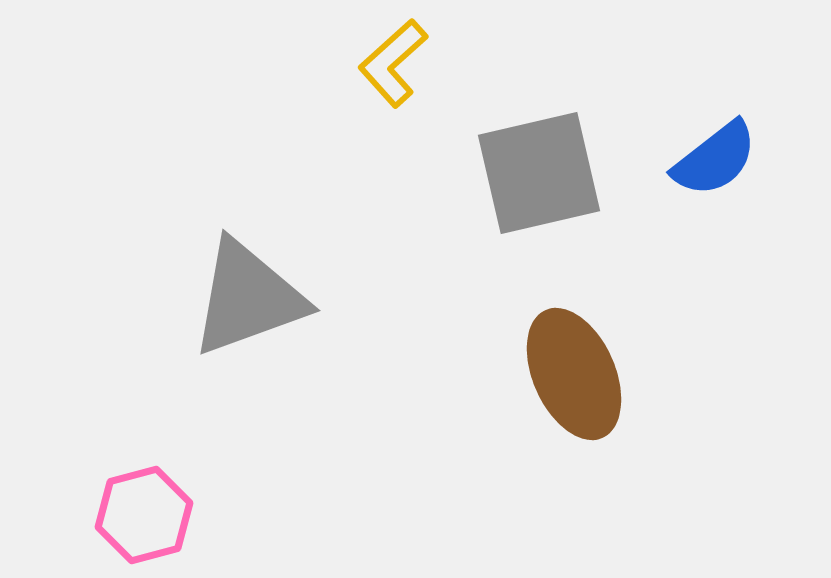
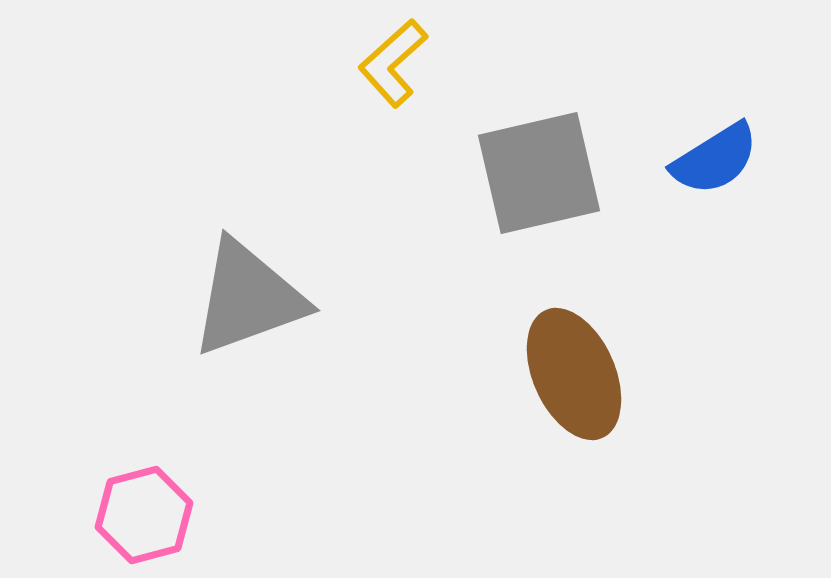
blue semicircle: rotated 6 degrees clockwise
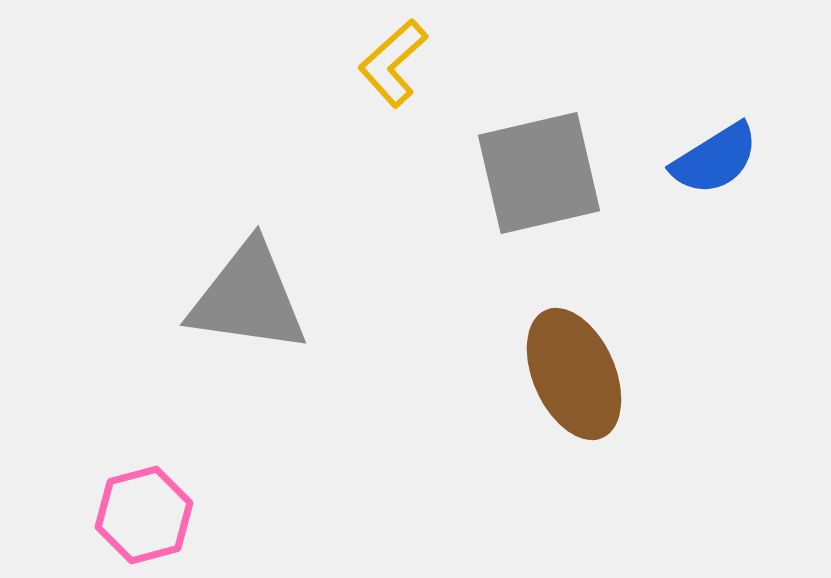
gray triangle: rotated 28 degrees clockwise
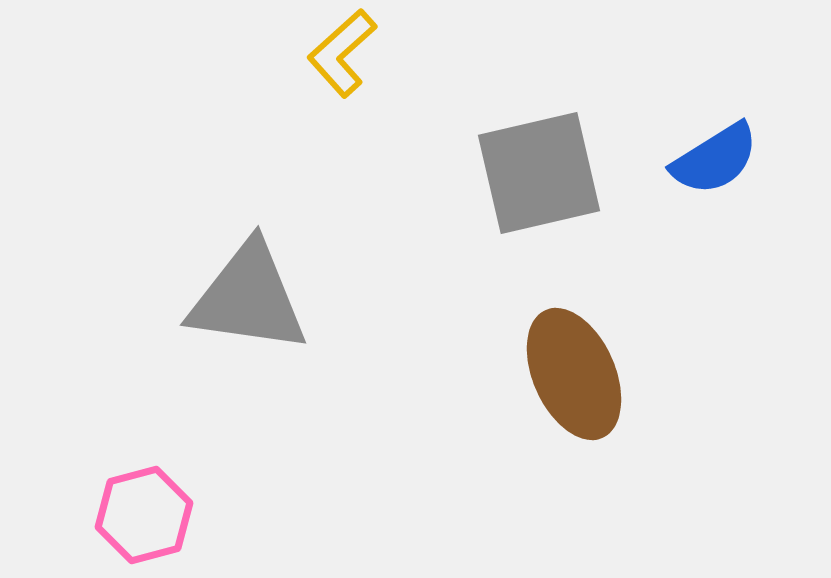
yellow L-shape: moved 51 px left, 10 px up
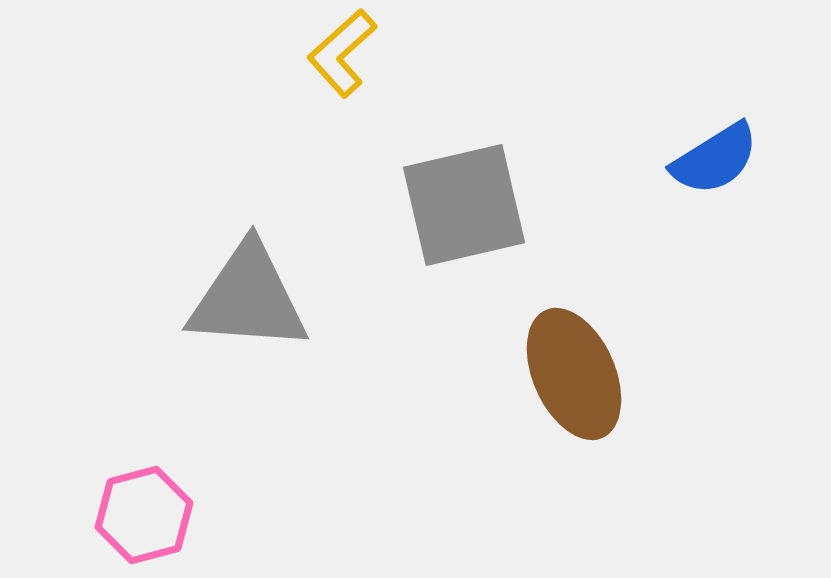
gray square: moved 75 px left, 32 px down
gray triangle: rotated 4 degrees counterclockwise
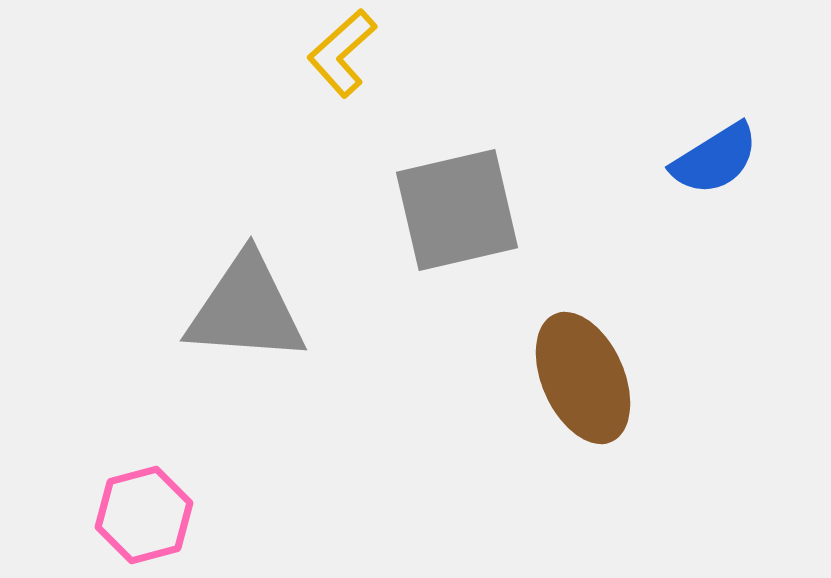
gray square: moved 7 px left, 5 px down
gray triangle: moved 2 px left, 11 px down
brown ellipse: moved 9 px right, 4 px down
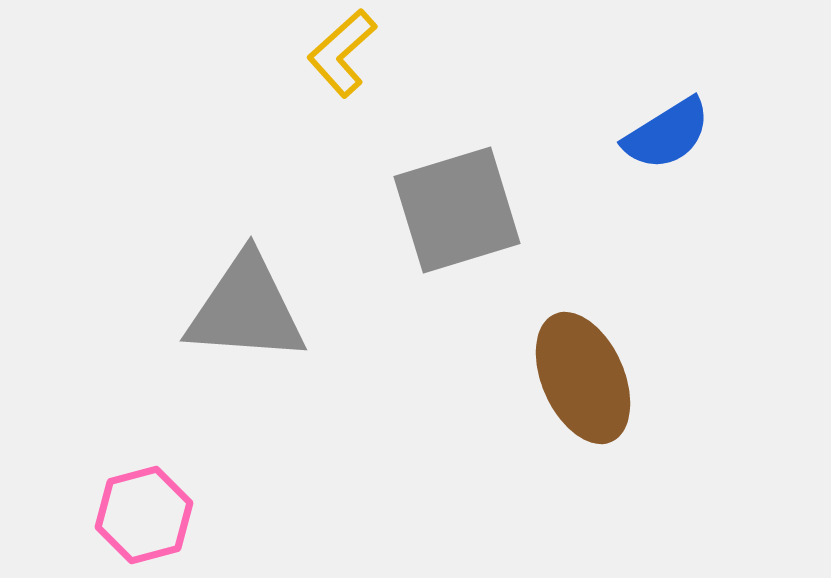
blue semicircle: moved 48 px left, 25 px up
gray square: rotated 4 degrees counterclockwise
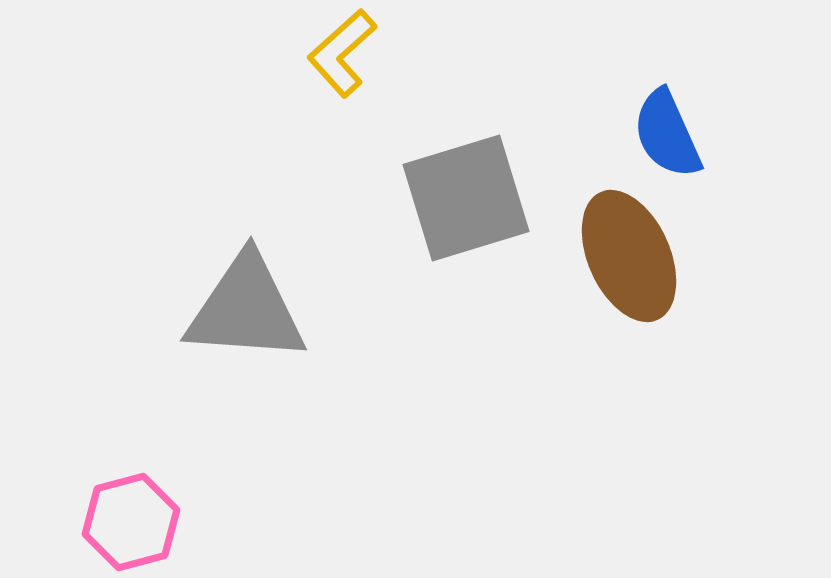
blue semicircle: rotated 98 degrees clockwise
gray square: moved 9 px right, 12 px up
brown ellipse: moved 46 px right, 122 px up
pink hexagon: moved 13 px left, 7 px down
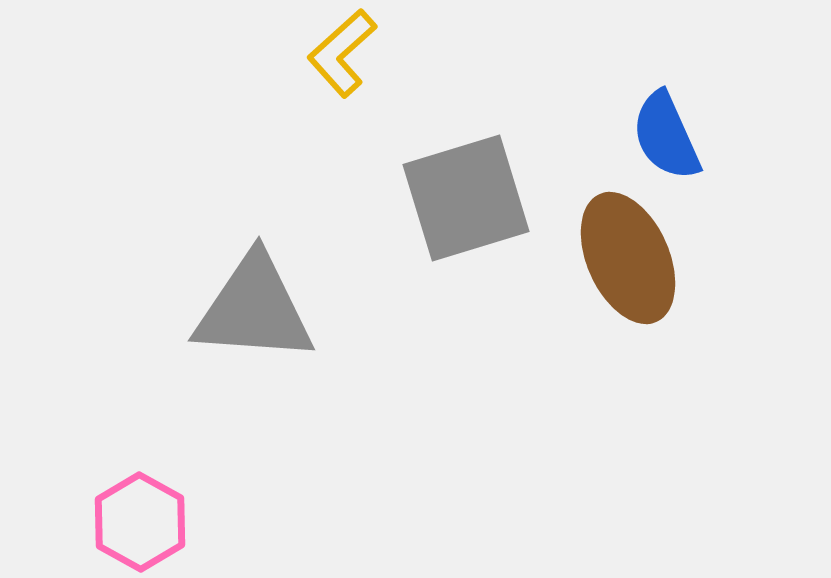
blue semicircle: moved 1 px left, 2 px down
brown ellipse: moved 1 px left, 2 px down
gray triangle: moved 8 px right
pink hexagon: moved 9 px right; rotated 16 degrees counterclockwise
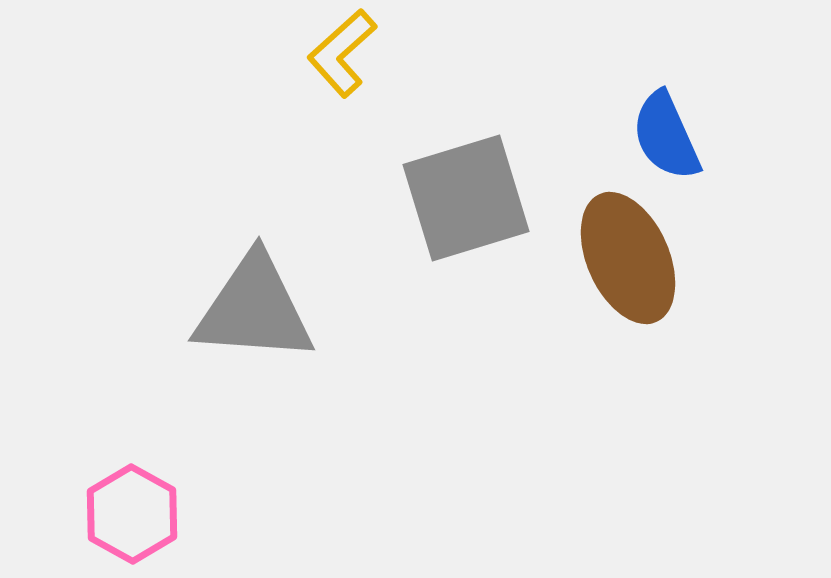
pink hexagon: moved 8 px left, 8 px up
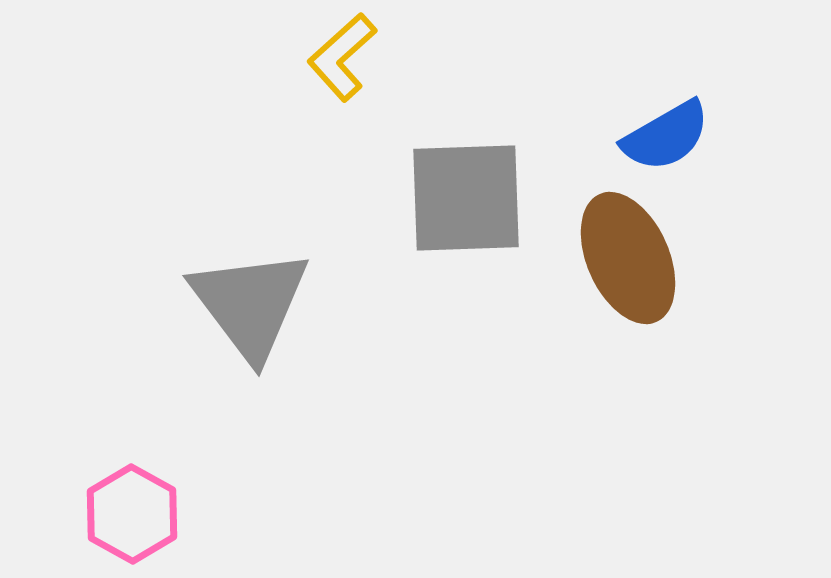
yellow L-shape: moved 4 px down
blue semicircle: rotated 96 degrees counterclockwise
gray square: rotated 15 degrees clockwise
gray triangle: moved 4 px left, 5 px up; rotated 49 degrees clockwise
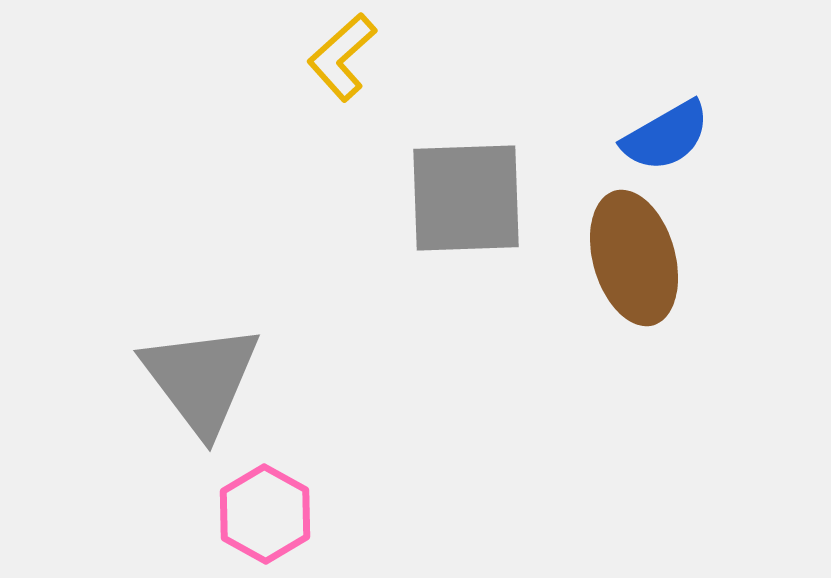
brown ellipse: moved 6 px right; rotated 8 degrees clockwise
gray triangle: moved 49 px left, 75 px down
pink hexagon: moved 133 px right
